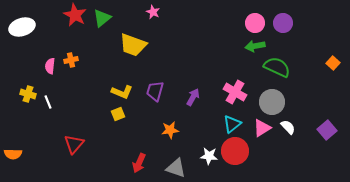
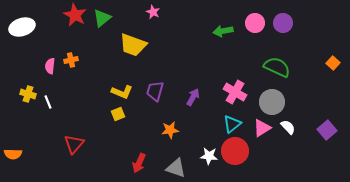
green arrow: moved 32 px left, 15 px up
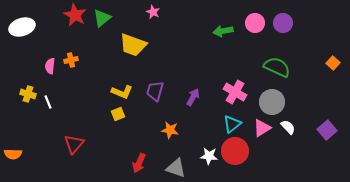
orange star: rotated 18 degrees clockwise
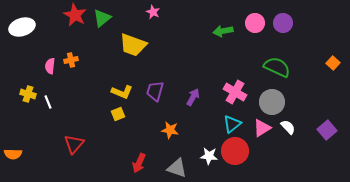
gray triangle: moved 1 px right
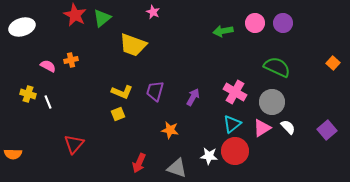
pink semicircle: moved 2 px left; rotated 112 degrees clockwise
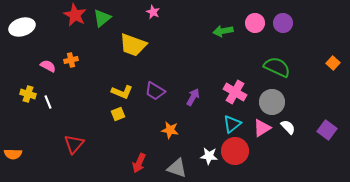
purple trapezoid: rotated 75 degrees counterclockwise
purple square: rotated 12 degrees counterclockwise
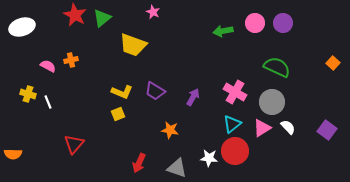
white star: moved 2 px down
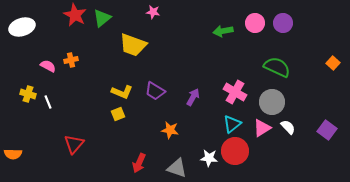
pink star: rotated 16 degrees counterclockwise
